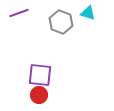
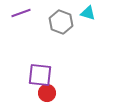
purple line: moved 2 px right
red circle: moved 8 px right, 2 px up
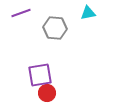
cyan triangle: rotated 28 degrees counterclockwise
gray hexagon: moved 6 px left, 6 px down; rotated 15 degrees counterclockwise
purple square: rotated 15 degrees counterclockwise
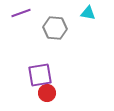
cyan triangle: rotated 21 degrees clockwise
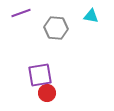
cyan triangle: moved 3 px right, 3 px down
gray hexagon: moved 1 px right
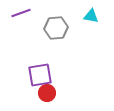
gray hexagon: rotated 10 degrees counterclockwise
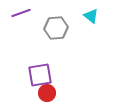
cyan triangle: rotated 28 degrees clockwise
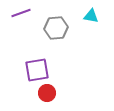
cyan triangle: rotated 28 degrees counterclockwise
purple square: moved 3 px left, 5 px up
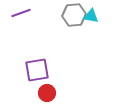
gray hexagon: moved 18 px right, 13 px up
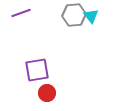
cyan triangle: rotated 42 degrees clockwise
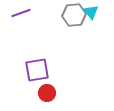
cyan triangle: moved 4 px up
